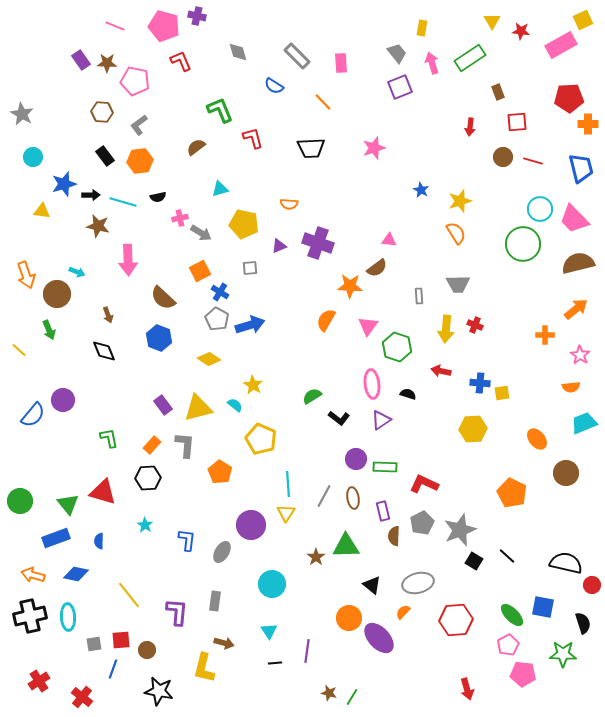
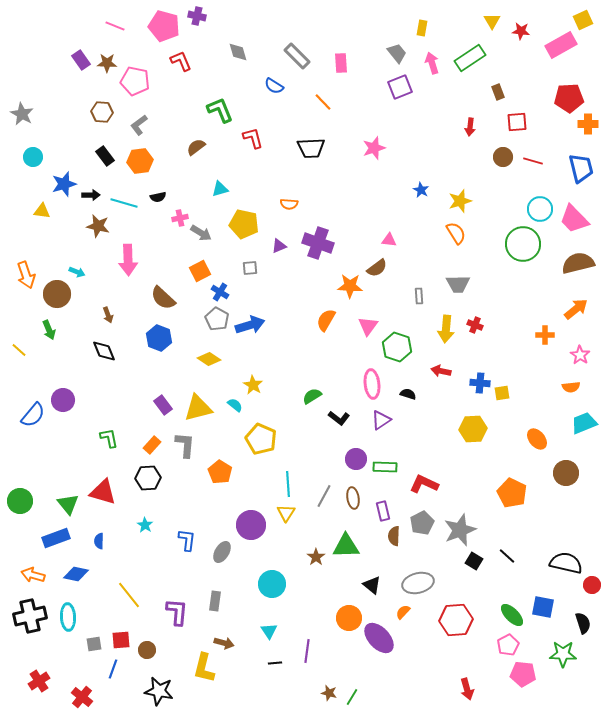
cyan line at (123, 202): moved 1 px right, 1 px down
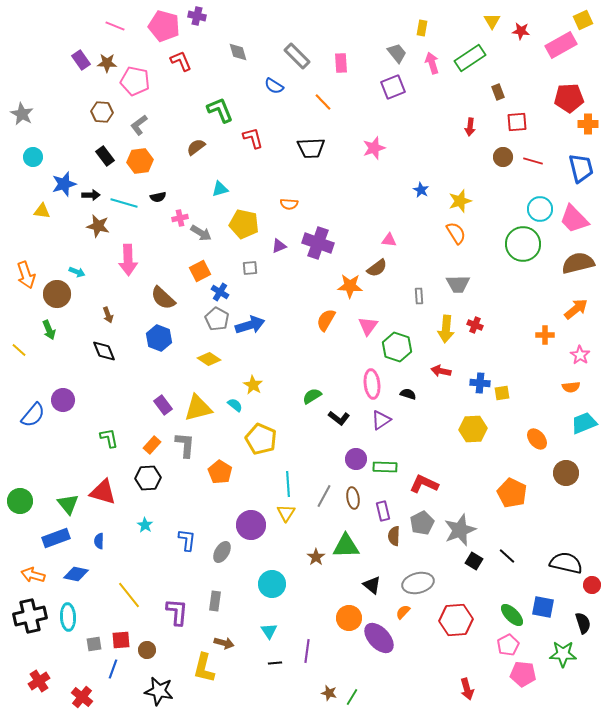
purple square at (400, 87): moved 7 px left
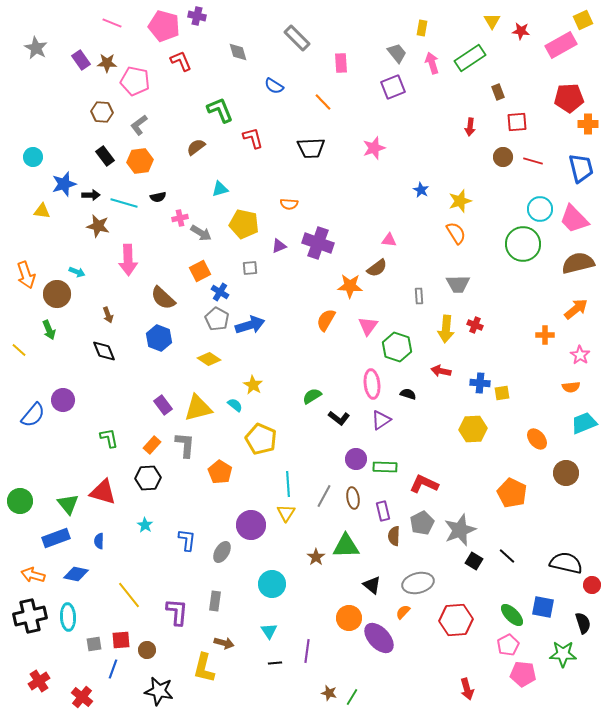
pink line at (115, 26): moved 3 px left, 3 px up
gray rectangle at (297, 56): moved 18 px up
gray star at (22, 114): moved 14 px right, 66 px up
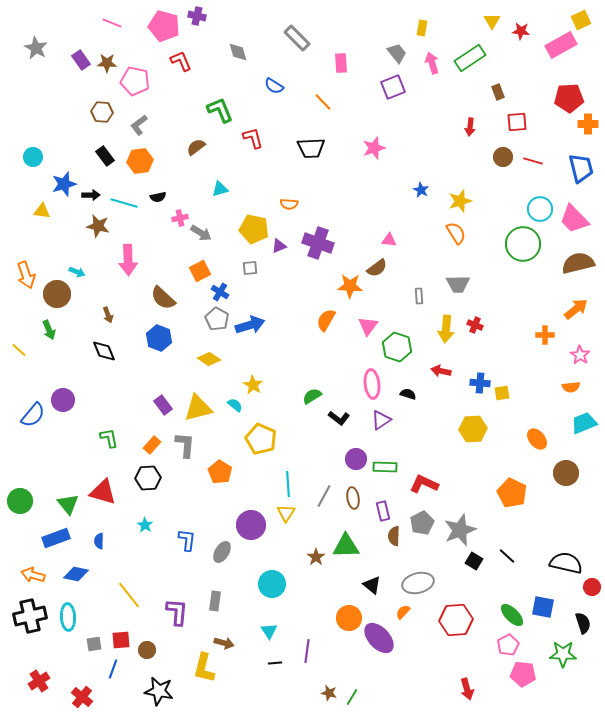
yellow square at (583, 20): moved 2 px left
yellow pentagon at (244, 224): moved 10 px right, 5 px down
red circle at (592, 585): moved 2 px down
